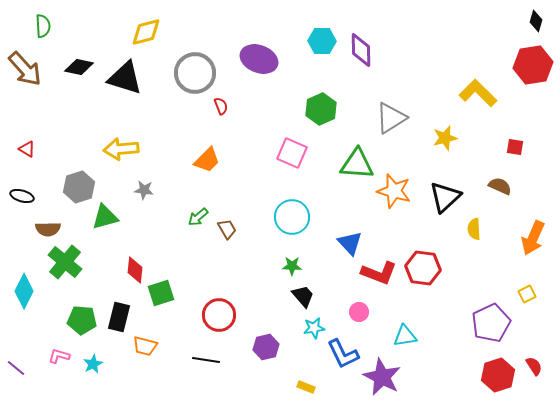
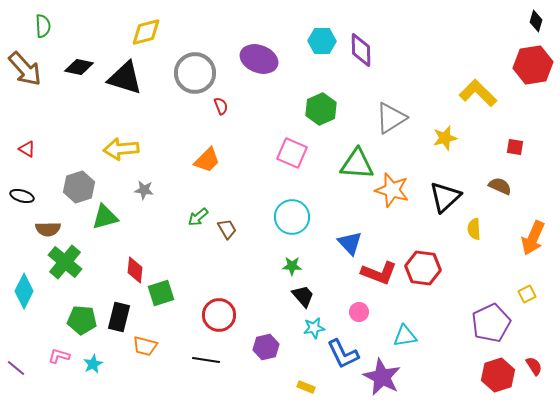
orange star at (394, 191): moved 2 px left, 1 px up
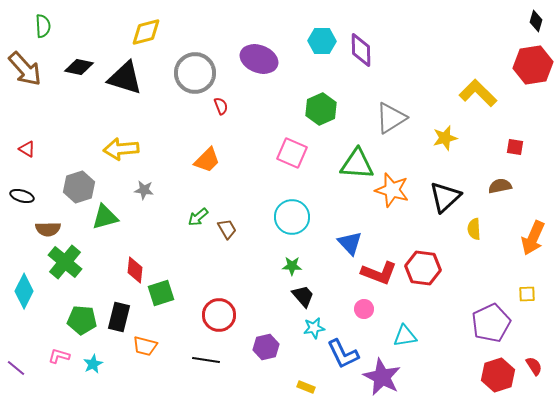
brown semicircle at (500, 186): rotated 35 degrees counterclockwise
yellow square at (527, 294): rotated 24 degrees clockwise
pink circle at (359, 312): moved 5 px right, 3 px up
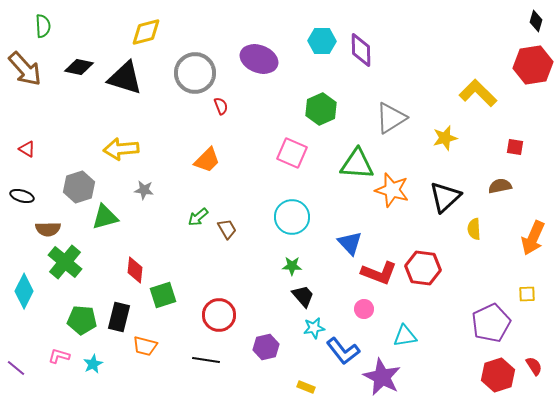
green square at (161, 293): moved 2 px right, 2 px down
blue L-shape at (343, 354): moved 3 px up; rotated 12 degrees counterclockwise
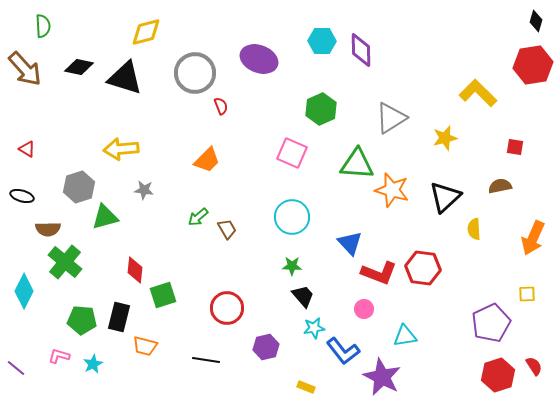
red circle at (219, 315): moved 8 px right, 7 px up
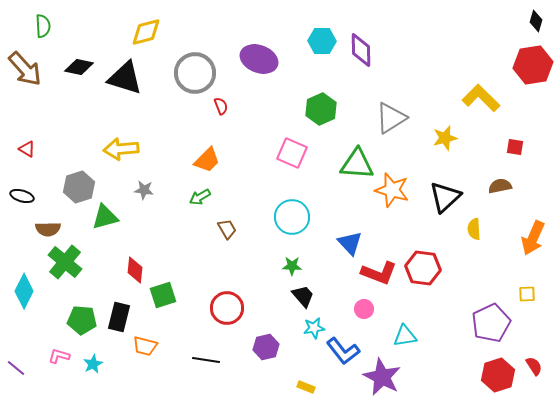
yellow L-shape at (478, 93): moved 3 px right, 5 px down
green arrow at (198, 217): moved 2 px right, 20 px up; rotated 10 degrees clockwise
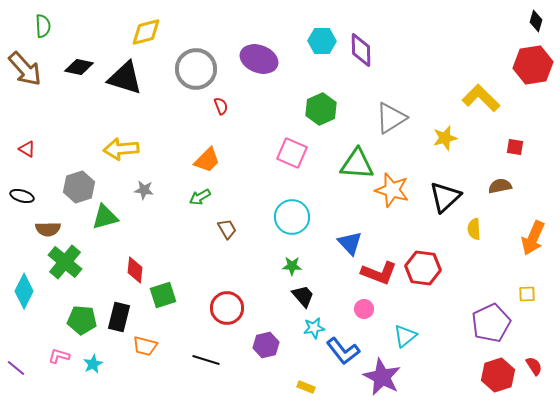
gray circle at (195, 73): moved 1 px right, 4 px up
cyan triangle at (405, 336): rotated 30 degrees counterclockwise
purple hexagon at (266, 347): moved 2 px up
black line at (206, 360): rotated 8 degrees clockwise
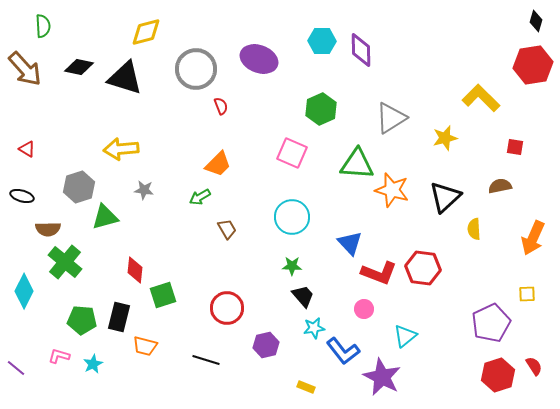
orange trapezoid at (207, 160): moved 11 px right, 4 px down
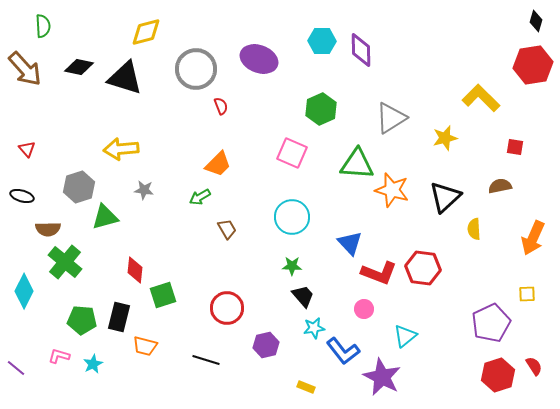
red triangle at (27, 149): rotated 18 degrees clockwise
